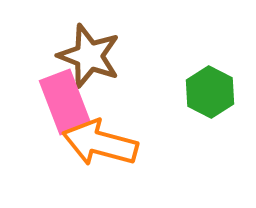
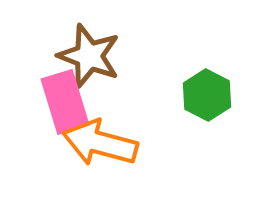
green hexagon: moved 3 px left, 3 px down
pink rectangle: rotated 4 degrees clockwise
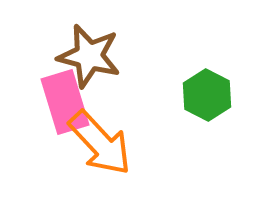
brown star: rotated 6 degrees counterclockwise
orange arrow: rotated 148 degrees counterclockwise
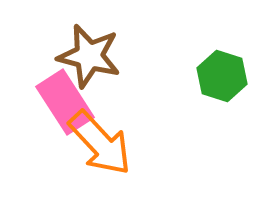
green hexagon: moved 15 px right, 19 px up; rotated 9 degrees counterclockwise
pink rectangle: rotated 16 degrees counterclockwise
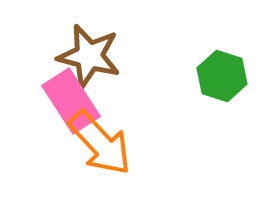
pink rectangle: moved 6 px right, 1 px up
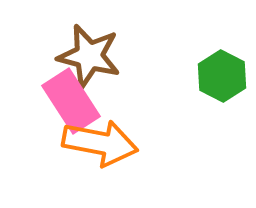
green hexagon: rotated 9 degrees clockwise
orange arrow: rotated 36 degrees counterclockwise
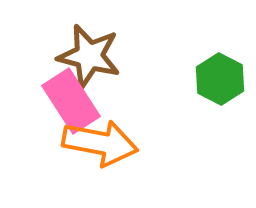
green hexagon: moved 2 px left, 3 px down
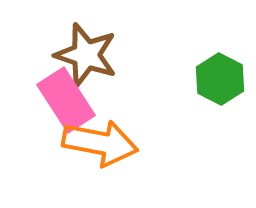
brown star: moved 3 px left, 1 px up; rotated 4 degrees clockwise
pink rectangle: moved 5 px left, 1 px up
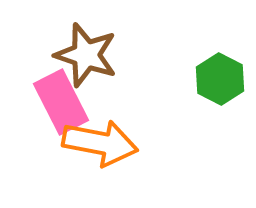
pink rectangle: moved 5 px left, 2 px down; rotated 6 degrees clockwise
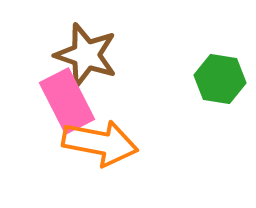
green hexagon: rotated 18 degrees counterclockwise
pink rectangle: moved 6 px right, 1 px up
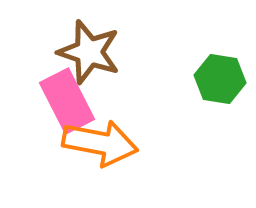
brown star: moved 3 px right, 3 px up
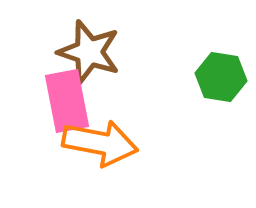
green hexagon: moved 1 px right, 2 px up
pink rectangle: rotated 16 degrees clockwise
